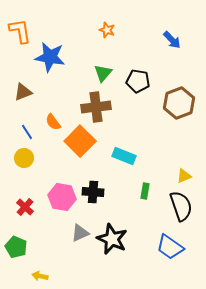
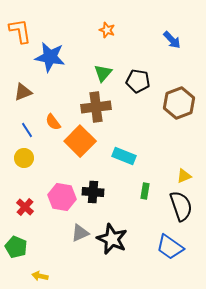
blue line: moved 2 px up
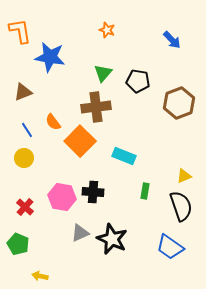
green pentagon: moved 2 px right, 3 px up
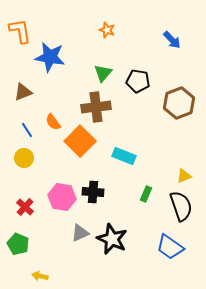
green rectangle: moved 1 px right, 3 px down; rotated 14 degrees clockwise
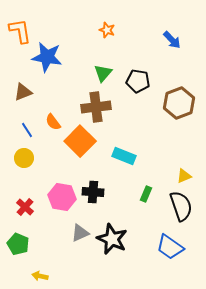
blue star: moved 3 px left
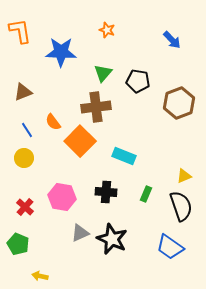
blue star: moved 14 px right, 5 px up; rotated 8 degrees counterclockwise
black cross: moved 13 px right
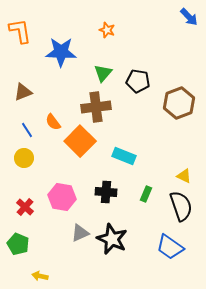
blue arrow: moved 17 px right, 23 px up
yellow triangle: rotated 49 degrees clockwise
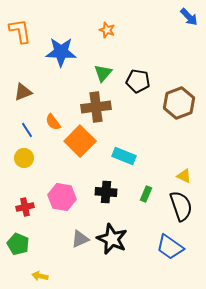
red cross: rotated 36 degrees clockwise
gray triangle: moved 6 px down
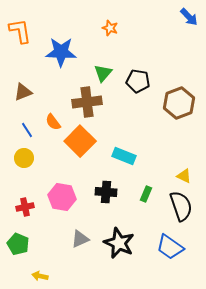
orange star: moved 3 px right, 2 px up
brown cross: moved 9 px left, 5 px up
black star: moved 7 px right, 4 px down
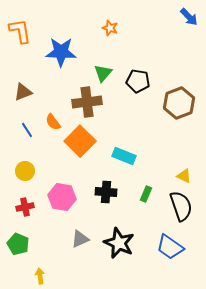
yellow circle: moved 1 px right, 13 px down
yellow arrow: rotated 70 degrees clockwise
